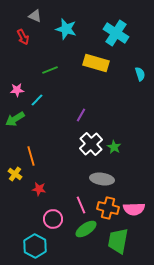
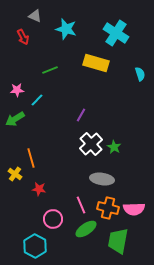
orange line: moved 2 px down
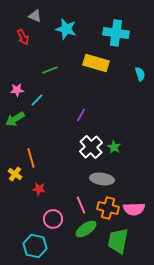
cyan cross: rotated 25 degrees counterclockwise
white cross: moved 3 px down
cyan hexagon: rotated 15 degrees counterclockwise
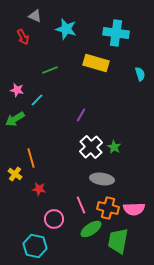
pink star: rotated 16 degrees clockwise
pink circle: moved 1 px right
green ellipse: moved 5 px right
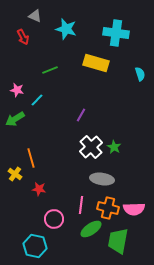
pink line: rotated 30 degrees clockwise
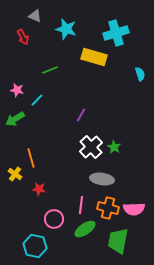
cyan cross: rotated 25 degrees counterclockwise
yellow rectangle: moved 2 px left, 6 px up
green ellipse: moved 6 px left
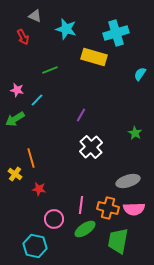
cyan semicircle: rotated 128 degrees counterclockwise
green star: moved 21 px right, 14 px up
gray ellipse: moved 26 px right, 2 px down; rotated 25 degrees counterclockwise
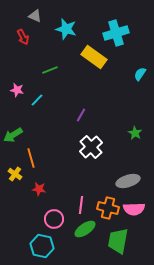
yellow rectangle: rotated 20 degrees clockwise
green arrow: moved 2 px left, 16 px down
cyan hexagon: moved 7 px right
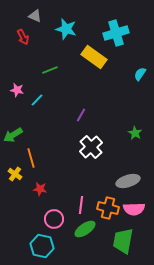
red star: moved 1 px right
green trapezoid: moved 5 px right
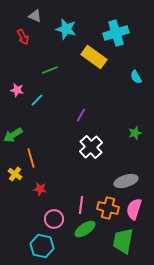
cyan semicircle: moved 4 px left, 3 px down; rotated 64 degrees counterclockwise
green star: rotated 24 degrees clockwise
gray ellipse: moved 2 px left
pink semicircle: rotated 110 degrees clockwise
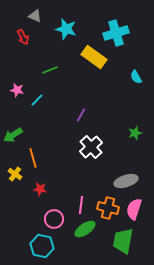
orange line: moved 2 px right
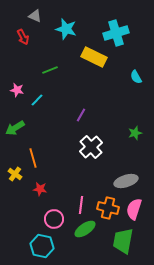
yellow rectangle: rotated 10 degrees counterclockwise
green arrow: moved 2 px right, 7 px up
